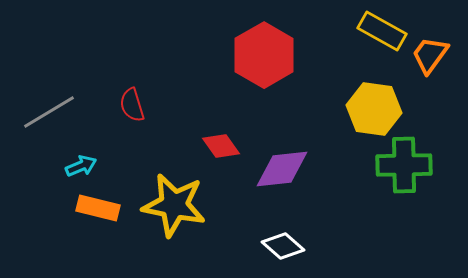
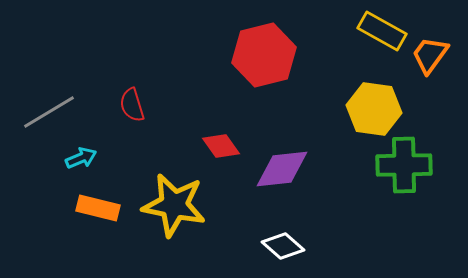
red hexagon: rotated 16 degrees clockwise
cyan arrow: moved 8 px up
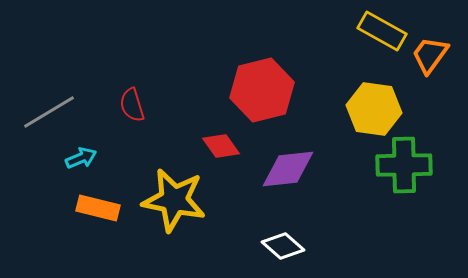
red hexagon: moved 2 px left, 35 px down
purple diamond: moved 6 px right
yellow star: moved 5 px up
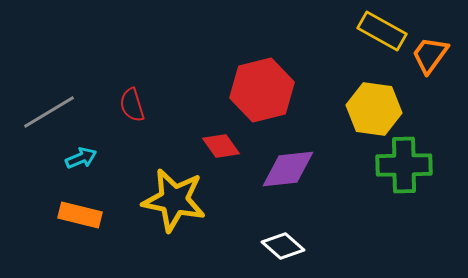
orange rectangle: moved 18 px left, 7 px down
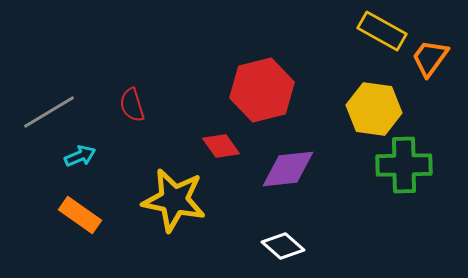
orange trapezoid: moved 3 px down
cyan arrow: moved 1 px left, 2 px up
orange rectangle: rotated 21 degrees clockwise
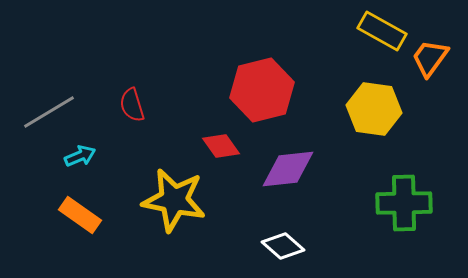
green cross: moved 38 px down
